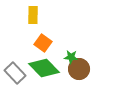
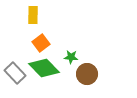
orange square: moved 2 px left; rotated 18 degrees clockwise
brown circle: moved 8 px right, 5 px down
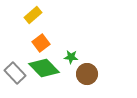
yellow rectangle: rotated 48 degrees clockwise
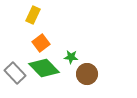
yellow rectangle: rotated 24 degrees counterclockwise
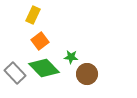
orange square: moved 1 px left, 2 px up
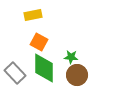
yellow rectangle: rotated 54 degrees clockwise
orange square: moved 1 px left, 1 px down; rotated 24 degrees counterclockwise
green diamond: rotated 44 degrees clockwise
brown circle: moved 10 px left, 1 px down
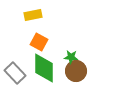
brown circle: moved 1 px left, 4 px up
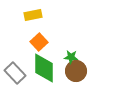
orange square: rotated 18 degrees clockwise
